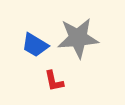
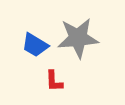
red L-shape: rotated 10 degrees clockwise
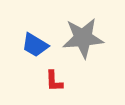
gray star: moved 5 px right
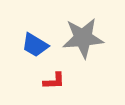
red L-shape: rotated 90 degrees counterclockwise
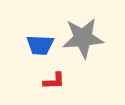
blue trapezoid: moved 5 px right; rotated 28 degrees counterclockwise
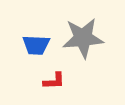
blue trapezoid: moved 4 px left
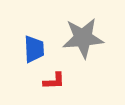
blue trapezoid: moved 2 px left, 4 px down; rotated 96 degrees counterclockwise
